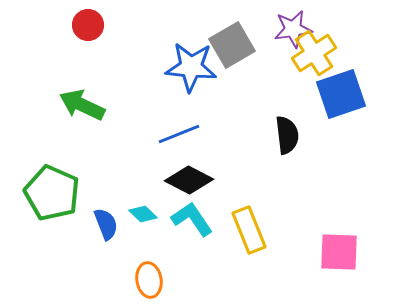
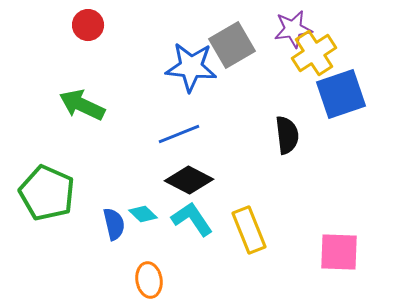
green pentagon: moved 5 px left
blue semicircle: moved 8 px right; rotated 8 degrees clockwise
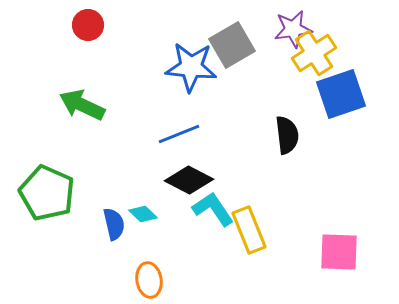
cyan L-shape: moved 21 px right, 10 px up
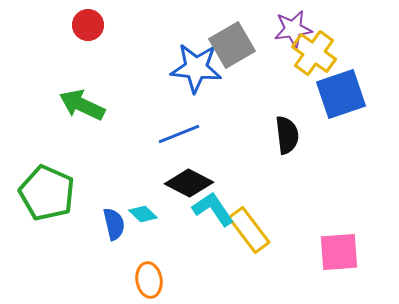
yellow cross: rotated 21 degrees counterclockwise
blue star: moved 5 px right, 1 px down
black diamond: moved 3 px down
yellow rectangle: rotated 15 degrees counterclockwise
pink square: rotated 6 degrees counterclockwise
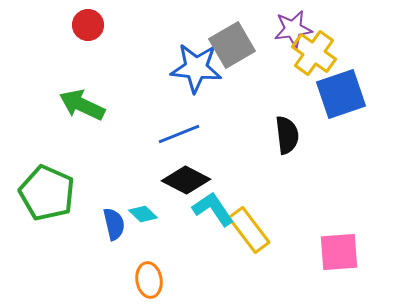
black diamond: moved 3 px left, 3 px up
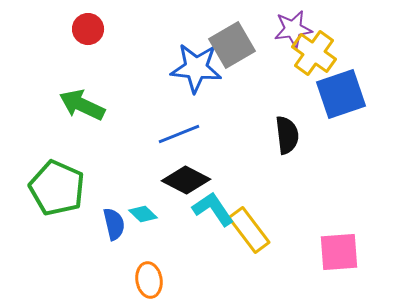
red circle: moved 4 px down
green pentagon: moved 10 px right, 5 px up
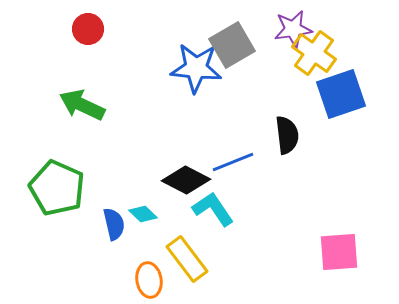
blue line: moved 54 px right, 28 px down
yellow rectangle: moved 62 px left, 29 px down
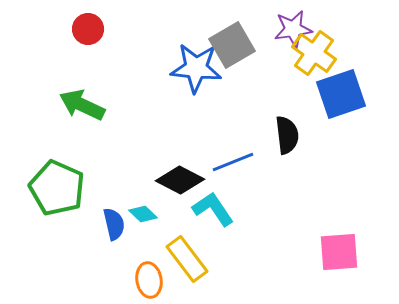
black diamond: moved 6 px left
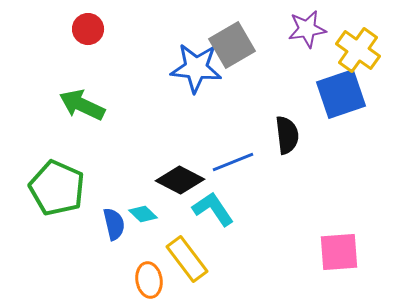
purple star: moved 14 px right
yellow cross: moved 44 px right, 3 px up
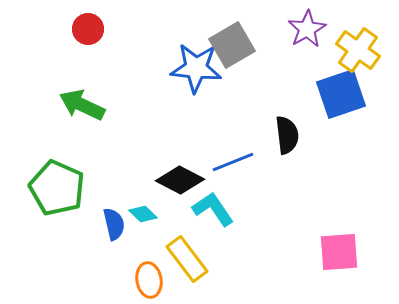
purple star: rotated 21 degrees counterclockwise
